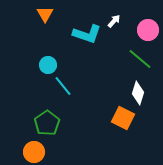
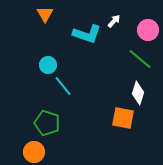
orange square: rotated 15 degrees counterclockwise
green pentagon: rotated 20 degrees counterclockwise
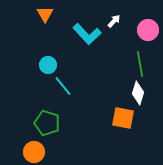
cyan L-shape: rotated 28 degrees clockwise
green line: moved 5 px down; rotated 40 degrees clockwise
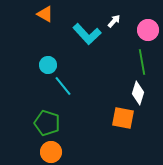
orange triangle: rotated 30 degrees counterclockwise
green line: moved 2 px right, 2 px up
orange circle: moved 17 px right
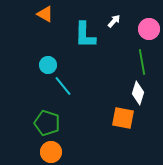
pink circle: moved 1 px right, 1 px up
cyan L-shape: moved 2 px left, 1 px down; rotated 44 degrees clockwise
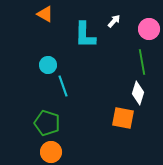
cyan line: rotated 20 degrees clockwise
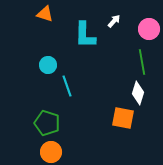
orange triangle: rotated 12 degrees counterclockwise
cyan line: moved 4 px right
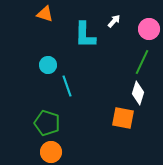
green line: rotated 35 degrees clockwise
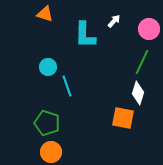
cyan circle: moved 2 px down
